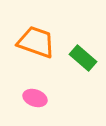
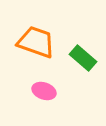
pink ellipse: moved 9 px right, 7 px up
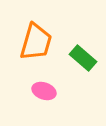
orange trapezoid: rotated 87 degrees clockwise
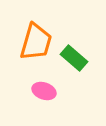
green rectangle: moved 9 px left
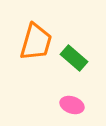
pink ellipse: moved 28 px right, 14 px down
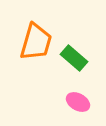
pink ellipse: moved 6 px right, 3 px up; rotated 10 degrees clockwise
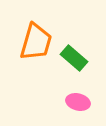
pink ellipse: rotated 15 degrees counterclockwise
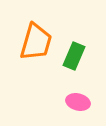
green rectangle: moved 2 px up; rotated 72 degrees clockwise
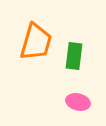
green rectangle: rotated 16 degrees counterclockwise
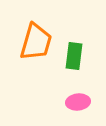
pink ellipse: rotated 20 degrees counterclockwise
